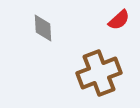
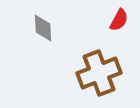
red semicircle: rotated 20 degrees counterclockwise
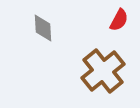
brown cross: moved 4 px right, 2 px up; rotated 18 degrees counterclockwise
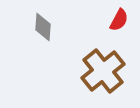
gray diamond: moved 1 px up; rotated 8 degrees clockwise
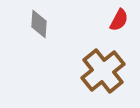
gray diamond: moved 4 px left, 3 px up
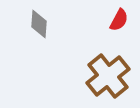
brown cross: moved 5 px right, 5 px down
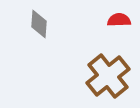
red semicircle: rotated 120 degrees counterclockwise
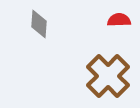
brown cross: rotated 6 degrees counterclockwise
